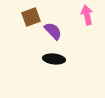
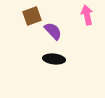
brown square: moved 1 px right, 1 px up
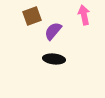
pink arrow: moved 3 px left
purple semicircle: rotated 96 degrees counterclockwise
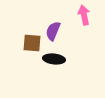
brown square: moved 27 px down; rotated 24 degrees clockwise
purple semicircle: rotated 18 degrees counterclockwise
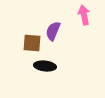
black ellipse: moved 9 px left, 7 px down
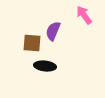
pink arrow: rotated 24 degrees counterclockwise
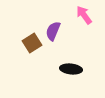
brown square: rotated 36 degrees counterclockwise
black ellipse: moved 26 px right, 3 px down
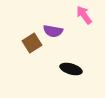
purple semicircle: rotated 102 degrees counterclockwise
black ellipse: rotated 10 degrees clockwise
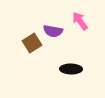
pink arrow: moved 4 px left, 6 px down
black ellipse: rotated 15 degrees counterclockwise
